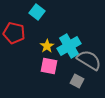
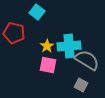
cyan cross: rotated 25 degrees clockwise
gray semicircle: moved 2 px left
pink square: moved 1 px left, 1 px up
gray square: moved 4 px right, 4 px down
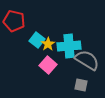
cyan square: moved 28 px down
red pentagon: moved 12 px up
yellow star: moved 1 px right, 2 px up
pink square: rotated 30 degrees clockwise
gray square: rotated 16 degrees counterclockwise
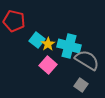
cyan cross: rotated 20 degrees clockwise
gray square: rotated 24 degrees clockwise
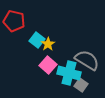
cyan cross: moved 27 px down
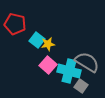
red pentagon: moved 1 px right, 3 px down
yellow star: rotated 24 degrees clockwise
gray semicircle: moved 2 px down
cyan cross: moved 2 px up
gray square: moved 1 px down
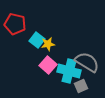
gray square: rotated 32 degrees clockwise
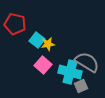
pink square: moved 5 px left
cyan cross: moved 1 px right, 1 px down
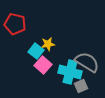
cyan square: moved 1 px left, 11 px down
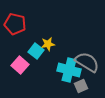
pink square: moved 23 px left
cyan cross: moved 1 px left, 2 px up
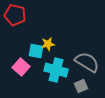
red pentagon: moved 9 px up
cyan square: rotated 28 degrees counterclockwise
pink square: moved 1 px right, 2 px down
cyan cross: moved 13 px left
